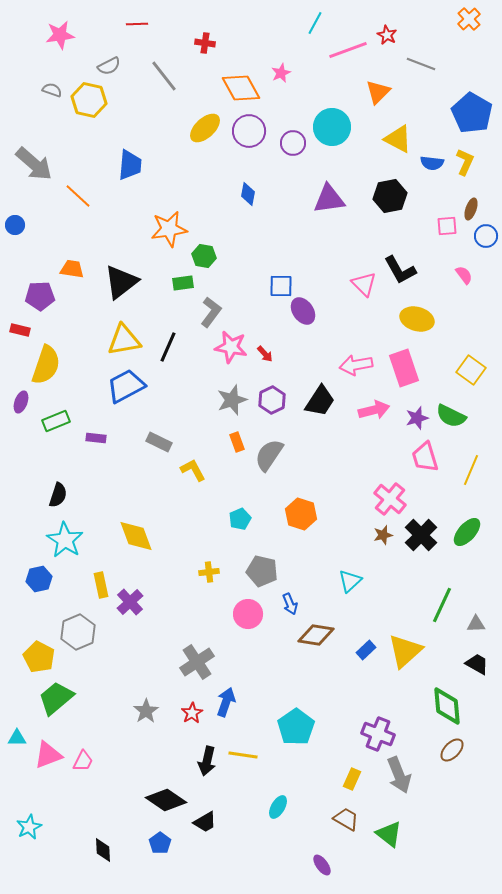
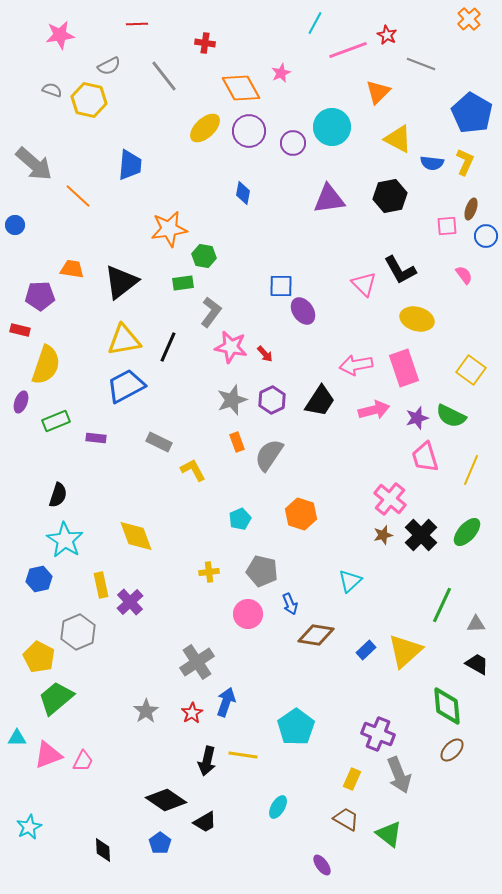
blue diamond at (248, 194): moved 5 px left, 1 px up
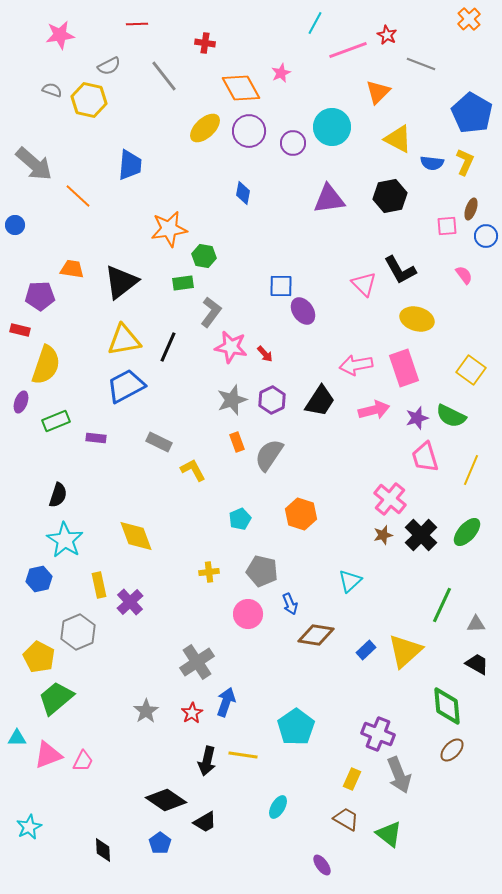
yellow rectangle at (101, 585): moved 2 px left
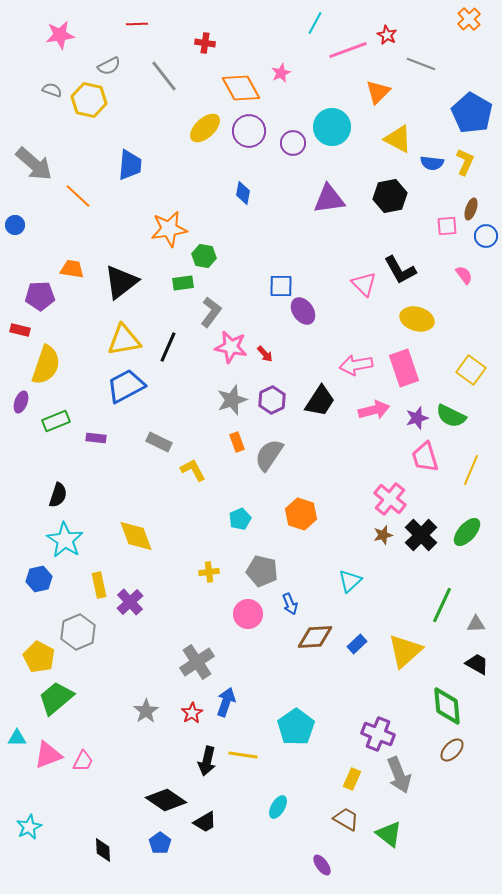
brown diamond at (316, 635): moved 1 px left, 2 px down; rotated 12 degrees counterclockwise
blue rectangle at (366, 650): moved 9 px left, 6 px up
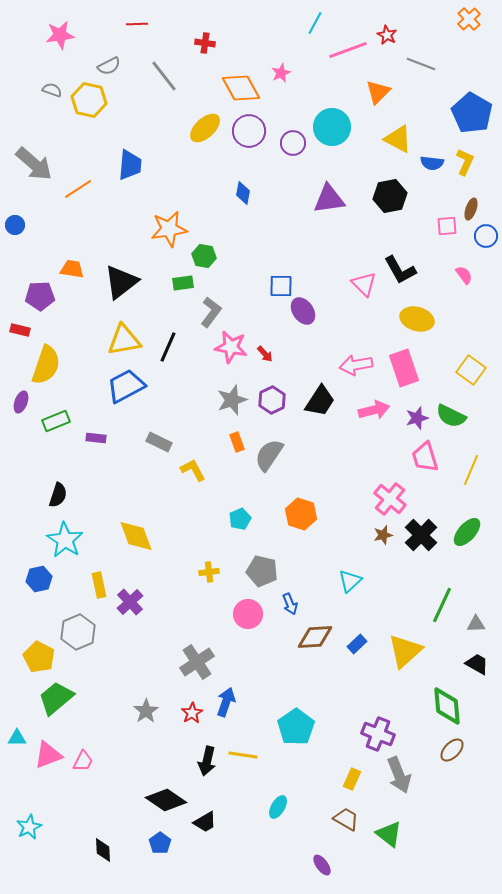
orange line at (78, 196): moved 7 px up; rotated 76 degrees counterclockwise
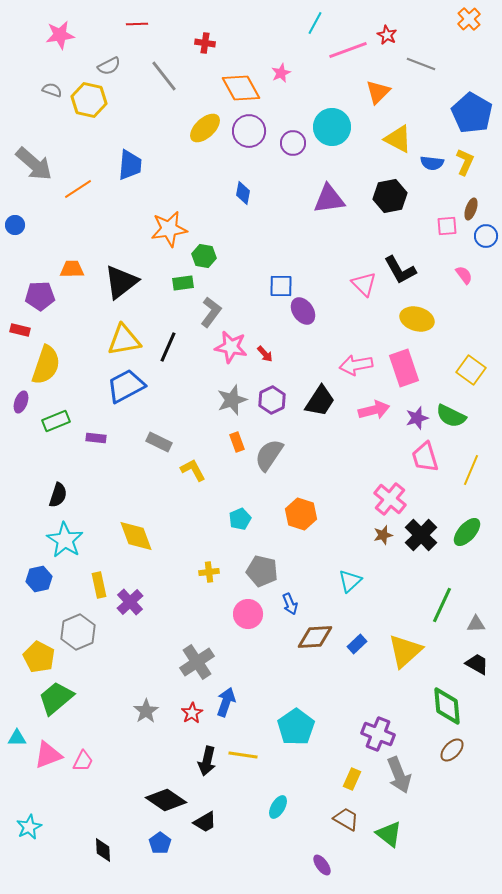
orange trapezoid at (72, 269): rotated 10 degrees counterclockwise
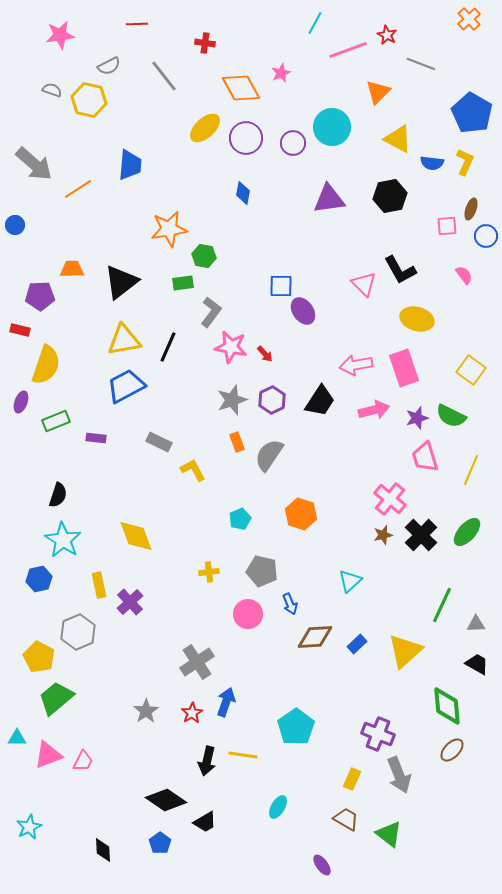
purple circle at (249, 131): moved 3 px left, 7 px down
cyan star at (65, 540): moved 2 px left
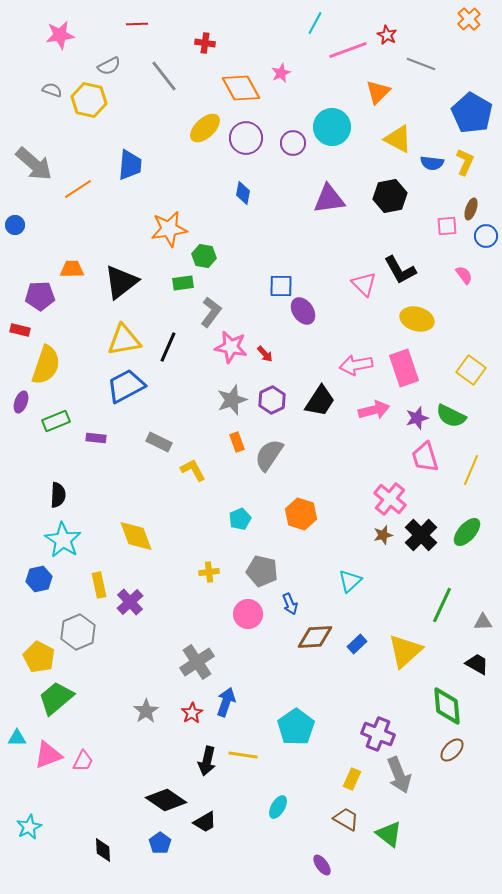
black semicircle at (58, 495): rotated 15 degrees counterclockwise
gray triangle at (476, 624): moved 7 px right, 2 px up
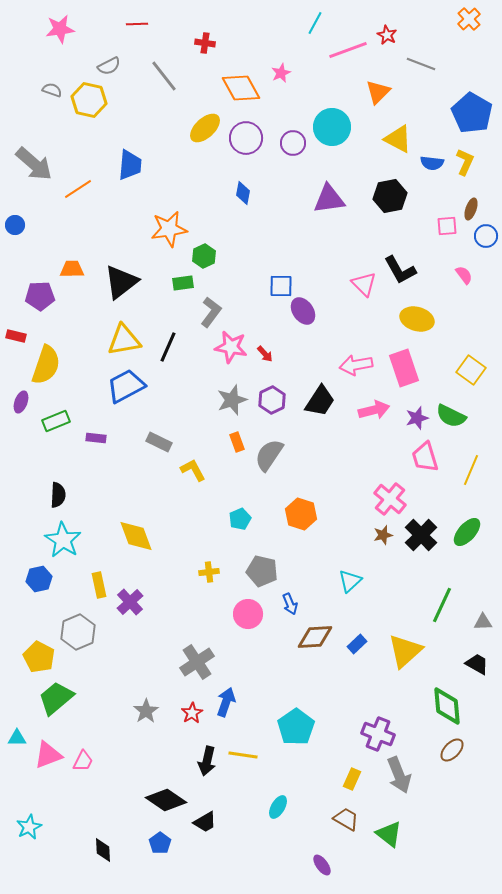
pink star at (60, 35): moved 6 px up
green hexagon at (204, 256): rotated 25 degrees clockwise
red rectangle at (20, 330): moved 4 px left, 6 px down
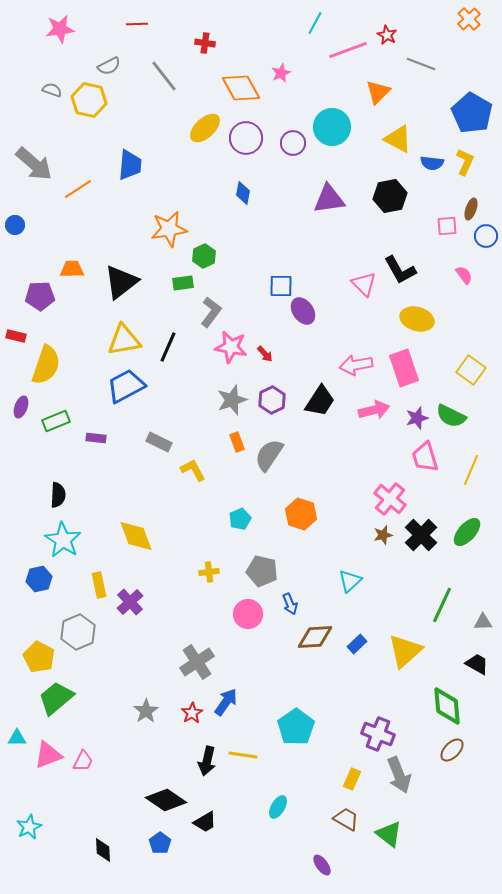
purple ellipse at (21, 402): moved 5 px down
blue arrow at (226, 702): rotated 16 degrees clockwise
